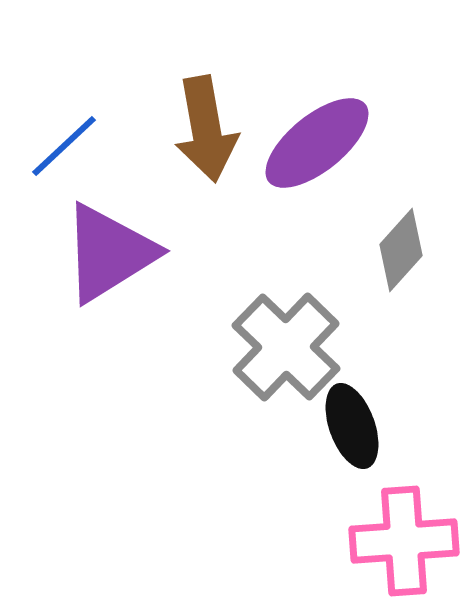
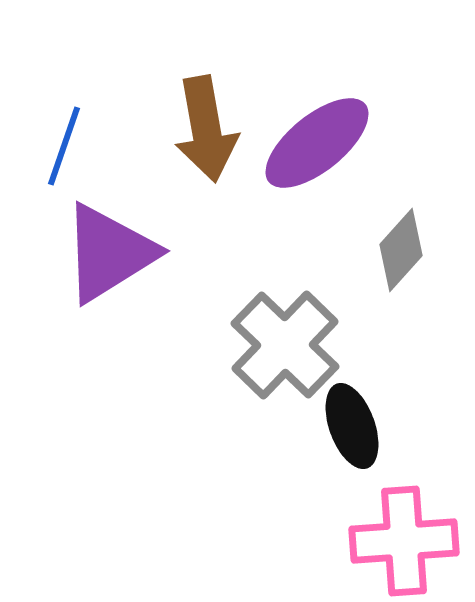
blue line: rotated 28 degrees counterclockwise
gray cross: moved 1 px left, 2 px up
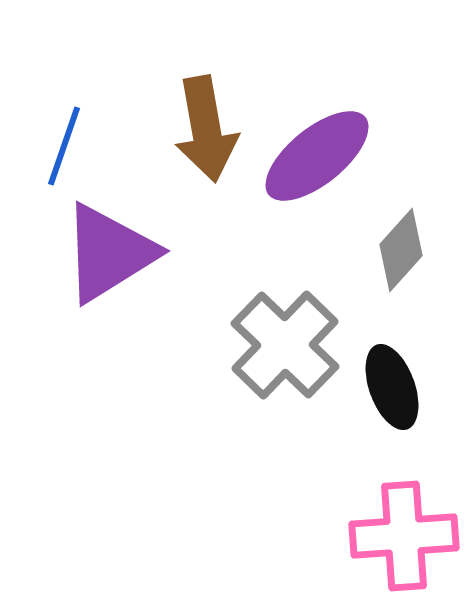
purple ellipse: moved 13 px down
black ellipse: moved 40 px right, 39 px up
pink cross: moved 5 px up
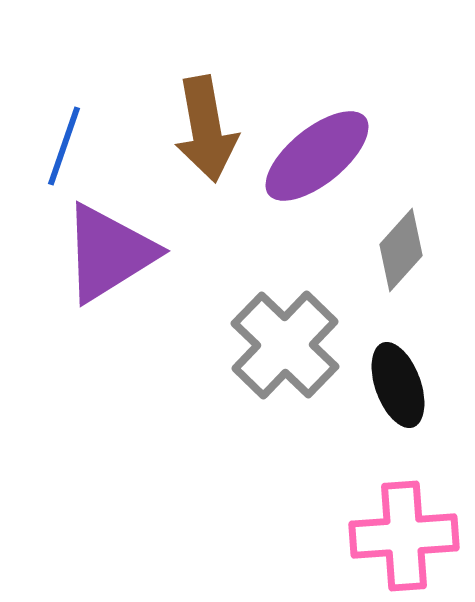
black ellipse: moved 6 px right, 2 px up
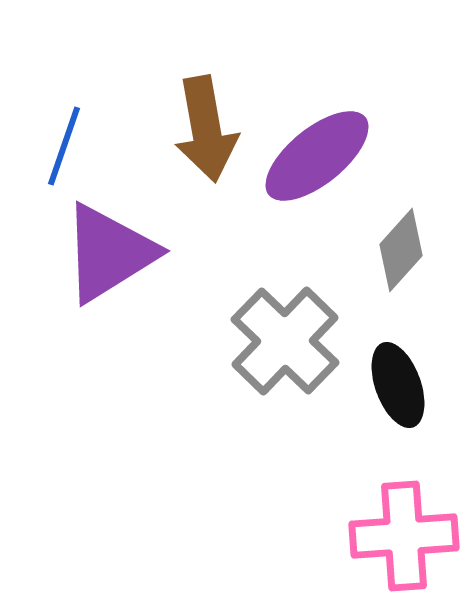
gray cross: moved 4 px up
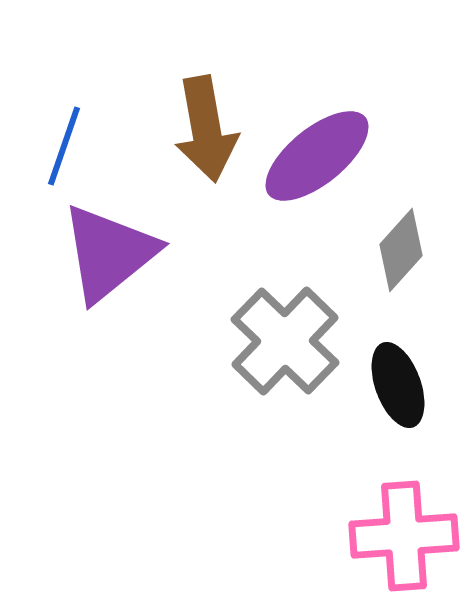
purple triangle: rotated 7 degrees counterclockwise
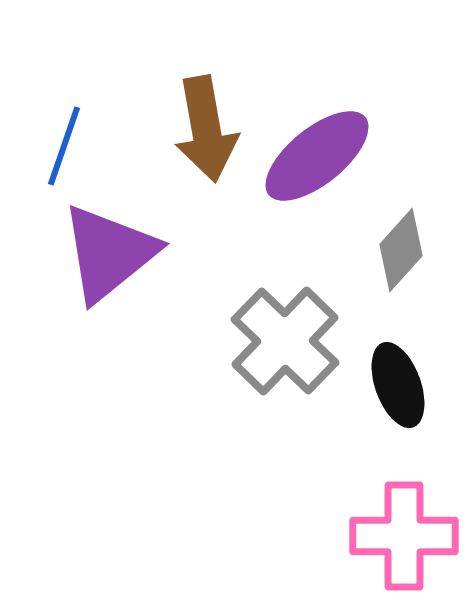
pink cross: rotated 4 degrees clockwise
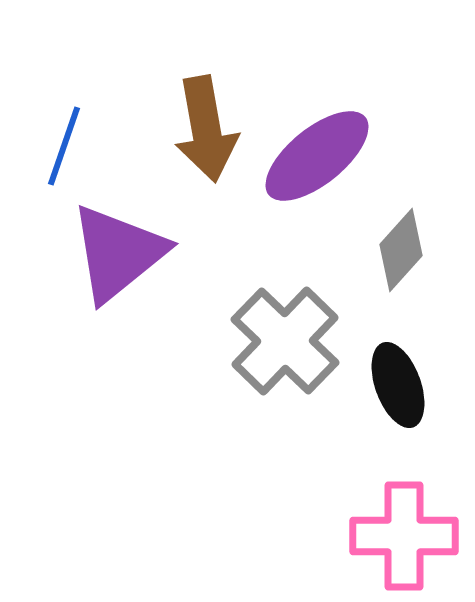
purple triangle: moved 9 px right
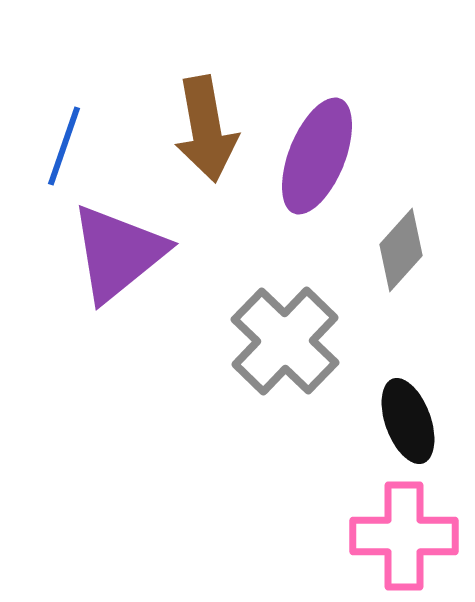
purple ellipse: rotated 29 degrees counterclockwise
black ellipse: moved 10 px right, 36 px down
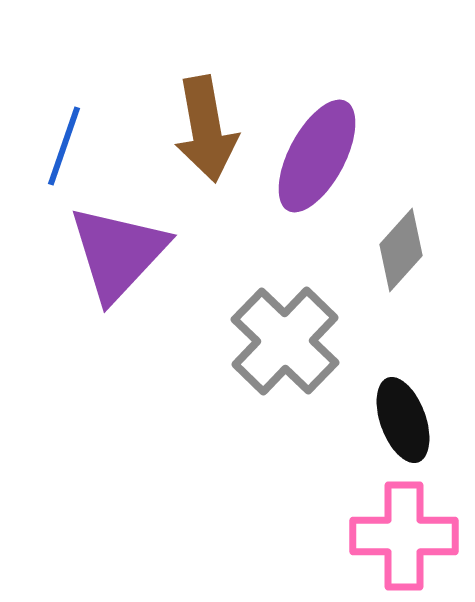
purple ellipse: rotated 6 degrees clockwise
purple triangle: rotated 8 degrees counterclockwise
black ellipse: moved 5 px left, 1 px up
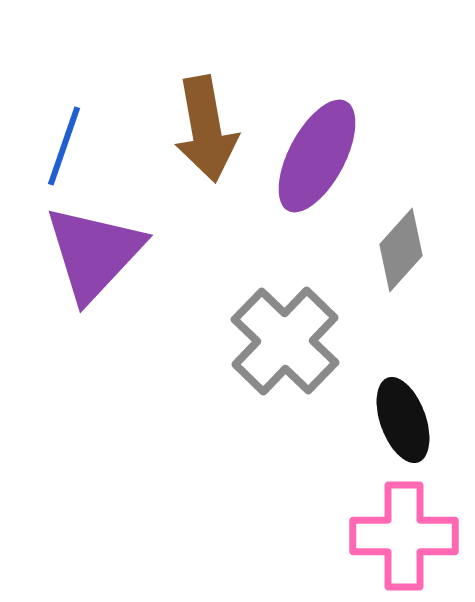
purple triangle: moved 24 px left
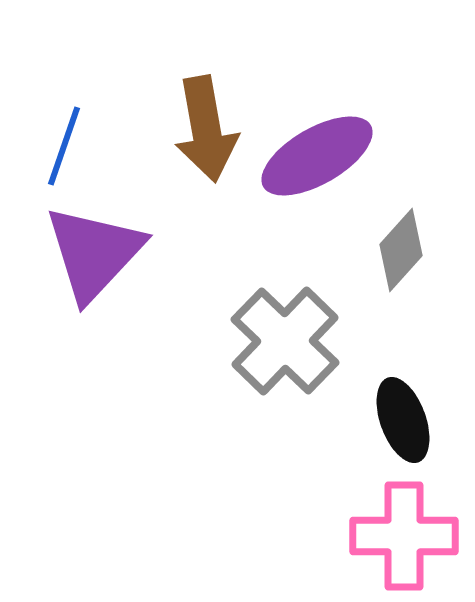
purple ellipse: rotated 32 degrees clockwise
